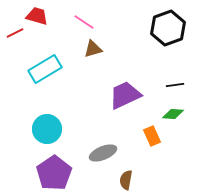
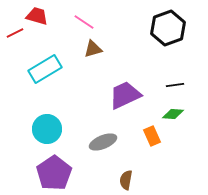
gray ellipse: moved 11 px up
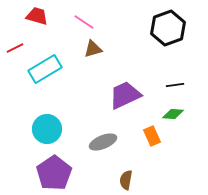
red line: moved 15 px down
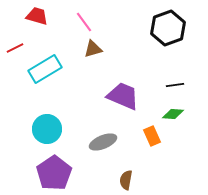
pink line: rotated 20 degrees clockwise
purple trapezoid: moved 2 px left, 1 px down; rotated 48 degrees clockwise
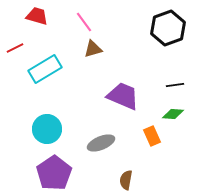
gray ellipse: moved 2 px left, 1 px down
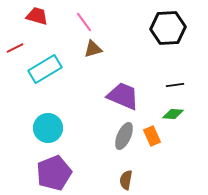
black hexagon: rotated 16 degrees clockwise
cyan circle: moved 1 px right, 1 px up
gray ellipse: moved 23 px right, 7 px up; rotated 44 degrees counterclockwise
purple pentagon: rotated 12 degrees clockwise
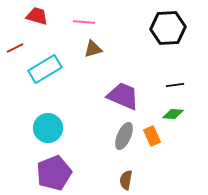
pink line: rotated 50 degrees counterclockwise
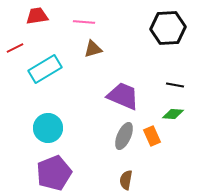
red trapezoid: rotated 25 degrees counterclockwise
black line: rotated 18 degrees clockwise
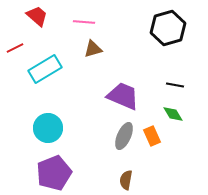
red trapezoid: rotated 50 degrees clockwise
black hexagon: rotated 12 degrees counterclockwise
green diamond: rotated 55 degrees clockwise
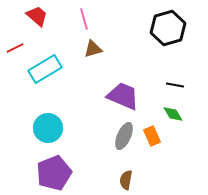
pink line: moved 3 px up; rotated 70 degrees clockwise
